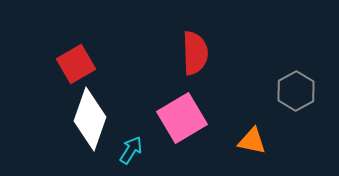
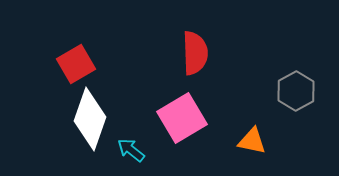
cyan arrow: rotated 84 degrees counterclockwise
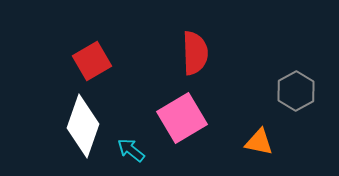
red square: moved 16 px right, 3 px up
white diamond: moved 7 px left, 7 px down
orange triangle: moved 7 px right, 1 px down
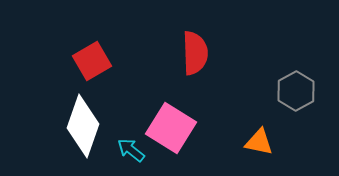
pink square: moved 11 px left, 10 px down; rotated 27 degrees counterclockwise
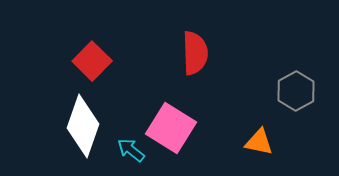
red square: rotated 15 degrees counterclockwise
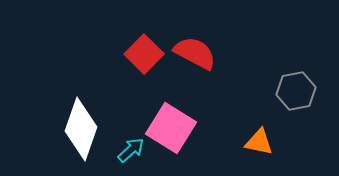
red semicircle: rotated 60 degrees counterclockwise
red square: moved 52 px right, 7 px up
gray hexagon: rotated 18 degrees clockwise
white diamond: moved 2 px left, 3 px down
cyan arrow: rotated 100 degrees clockwise
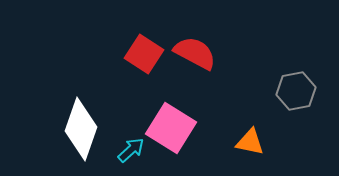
red square: rotated 12 degrees counterclockwise
orange triangle: moved 9 px left
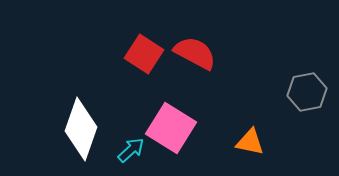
gray hexagon: moved 11 px right, 1 px down
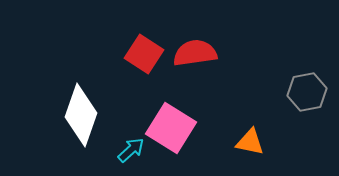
red semicircle: rotated 36 degrees counterclockwise
white diamond: moved 14 px up
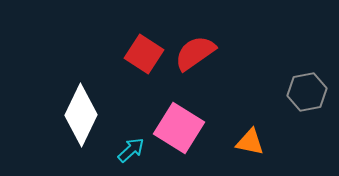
red semicircle: rotated 27 degrees counterclockwise
white diamond: rotated 6 degrees clockwise
pink square: moved 8 px right
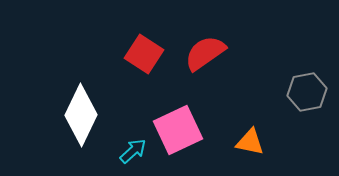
red semicircle: moved 10 px right
pink square: moved 1 px left, 2 px down; rotated 33 degrees clockwise
cyan arrow: moved 2 px right, 1 px down
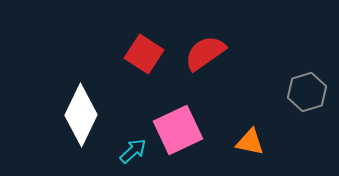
gray hexagon: rotated 6 degrees counterclockwise
